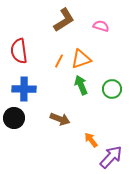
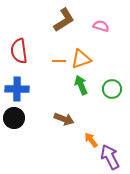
orange line: rotated 64 degrees clockwise
blue cross: moved 7 px left
brown arrow: moved 4 px right
purple arrow: moved 1 px left; rotated 70 degrees counterclockwise
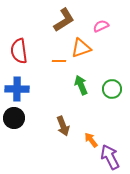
pink semicircle: rotated 42 degrees counterclockwise
orange triangle: moved 11 px up
brown arrow: moved 1 px left, 7 px down; rotated 48 degrees clockwise
